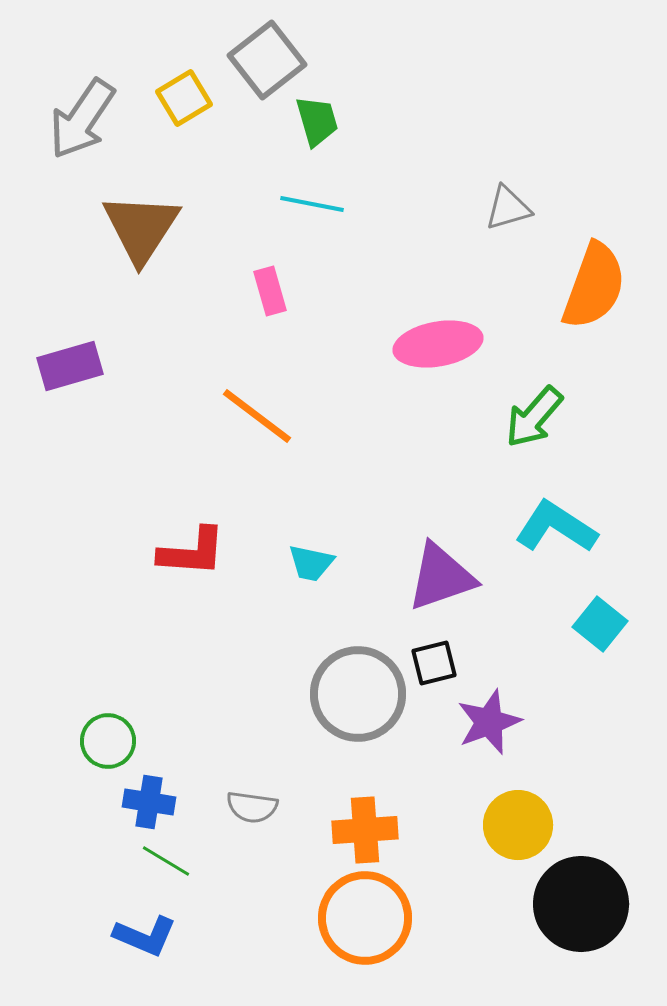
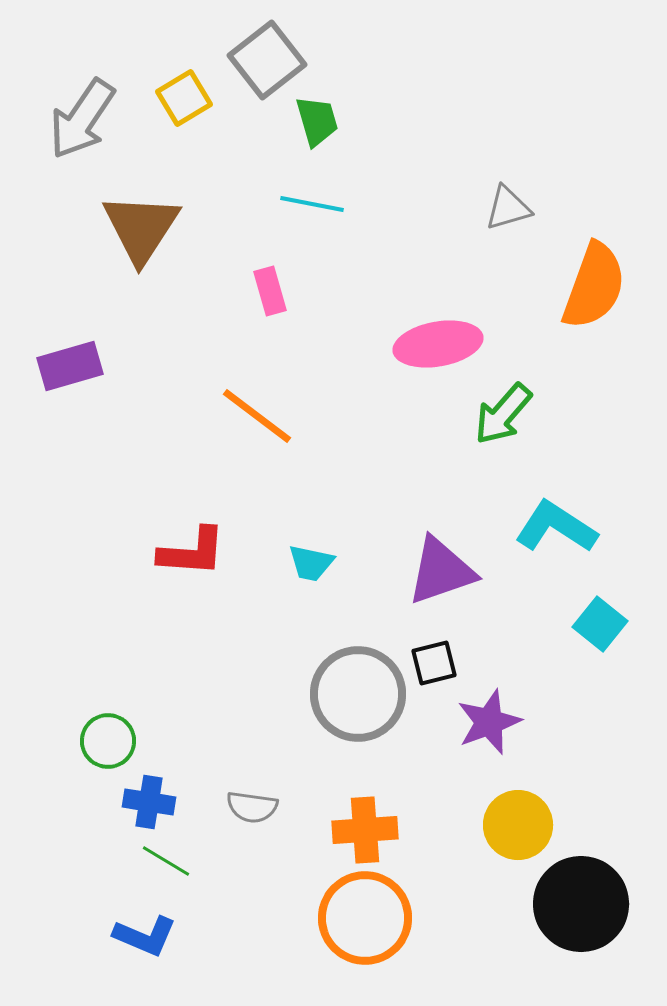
green arrow: moved 31 px left, 3 px up
purple triangle: moved 6 px up
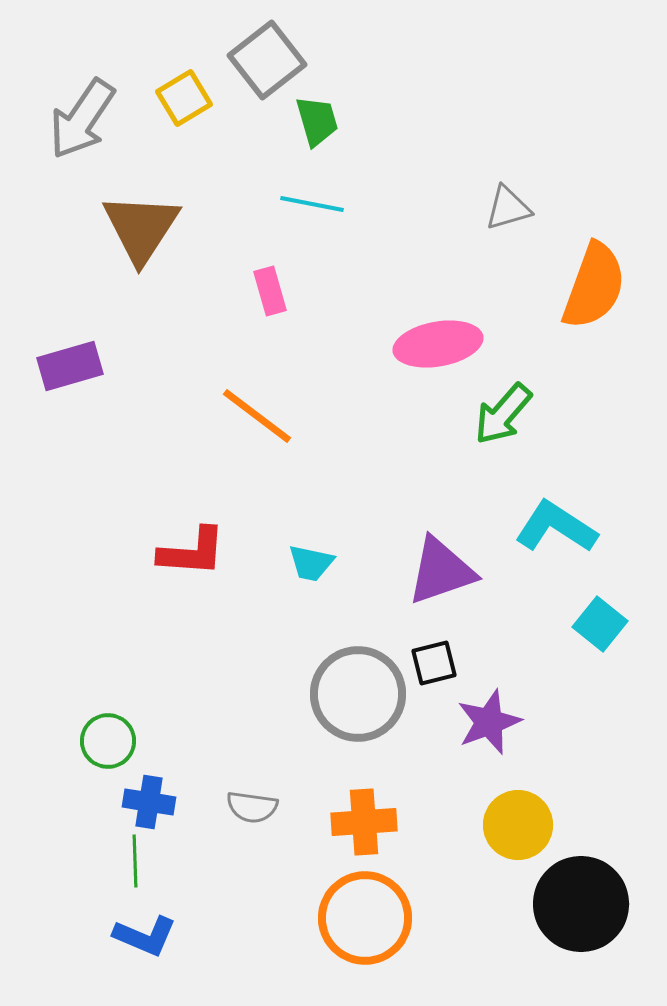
orange cross: moved 1 px left, 8 px up
green line: moved 31 px left; rotated 57 degrees clockwise
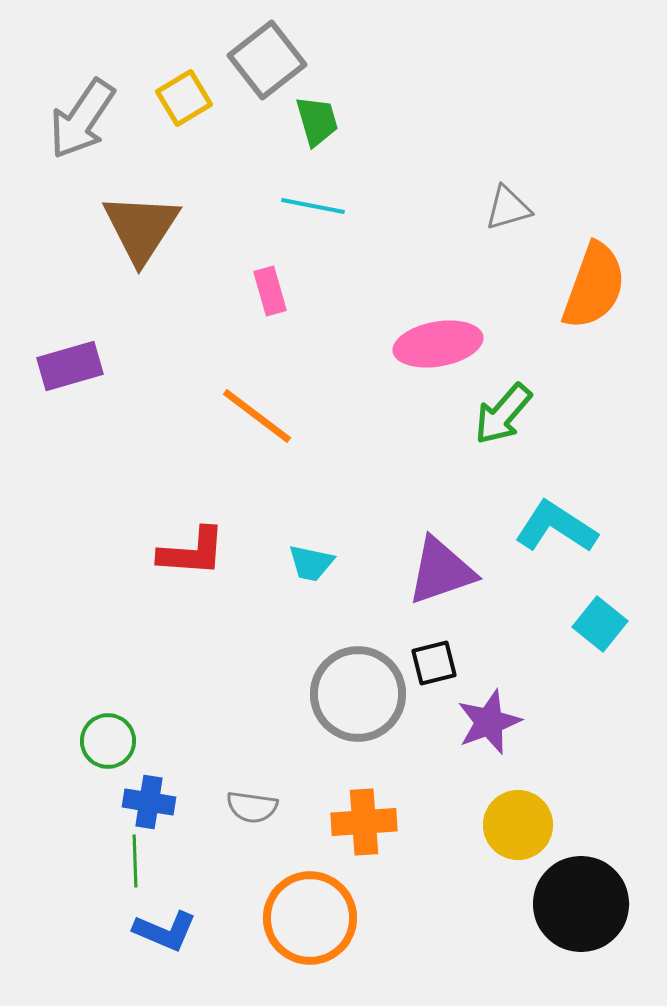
cyan line: moved 1 px right, 2 px down
orange circle: moved 55 px left
blue L-shape: moved 20 px right, 5 px up
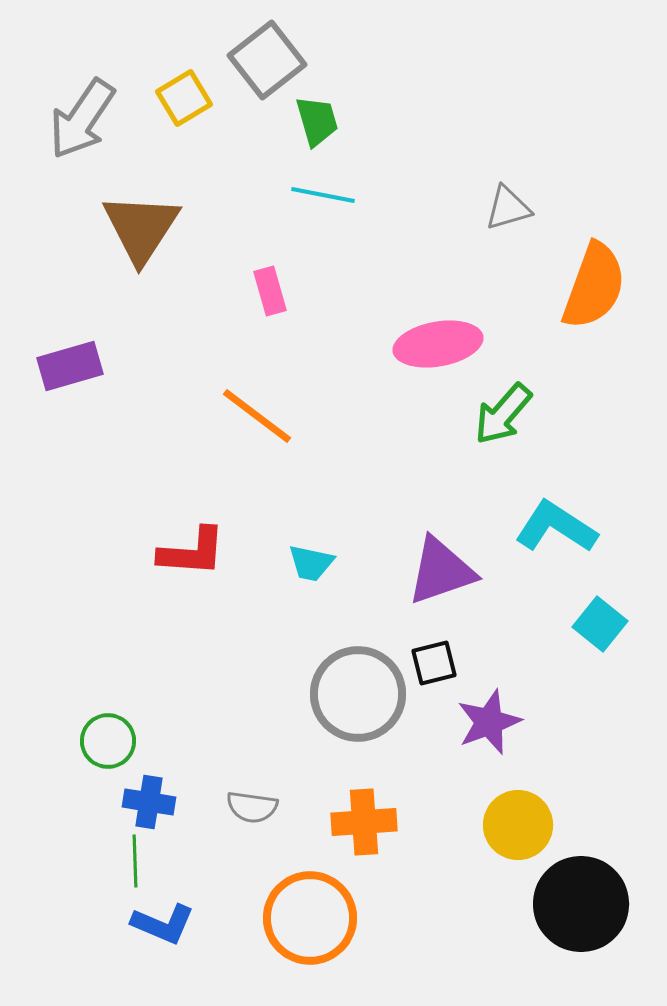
cyan line: moved 10 px right, 11 px up
blue L-shape: moved 2 px left, 7 px up
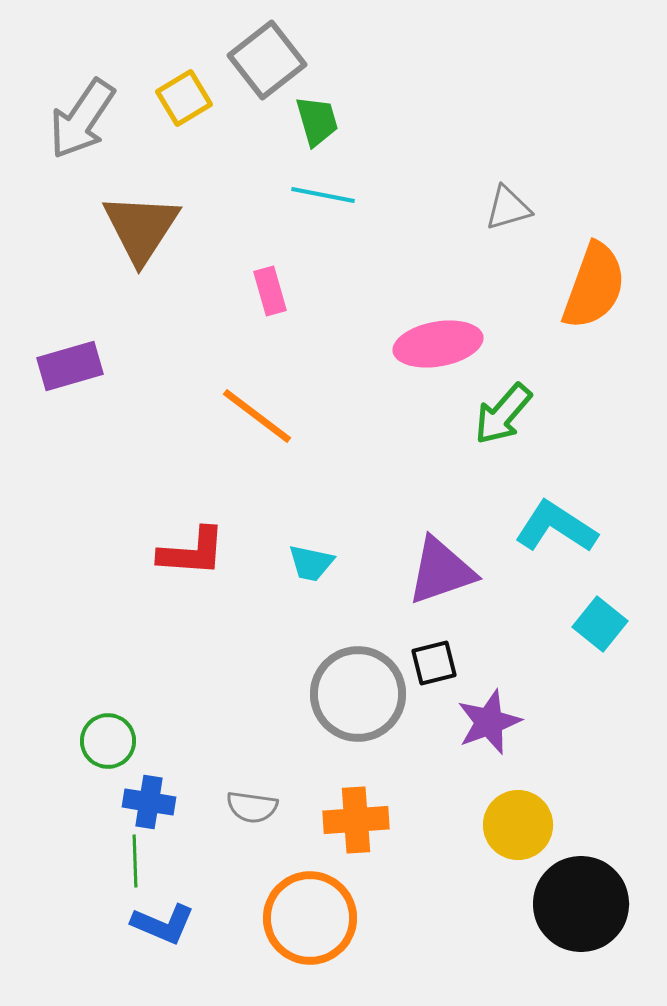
orange cross: moved 8 px left, 2 px up
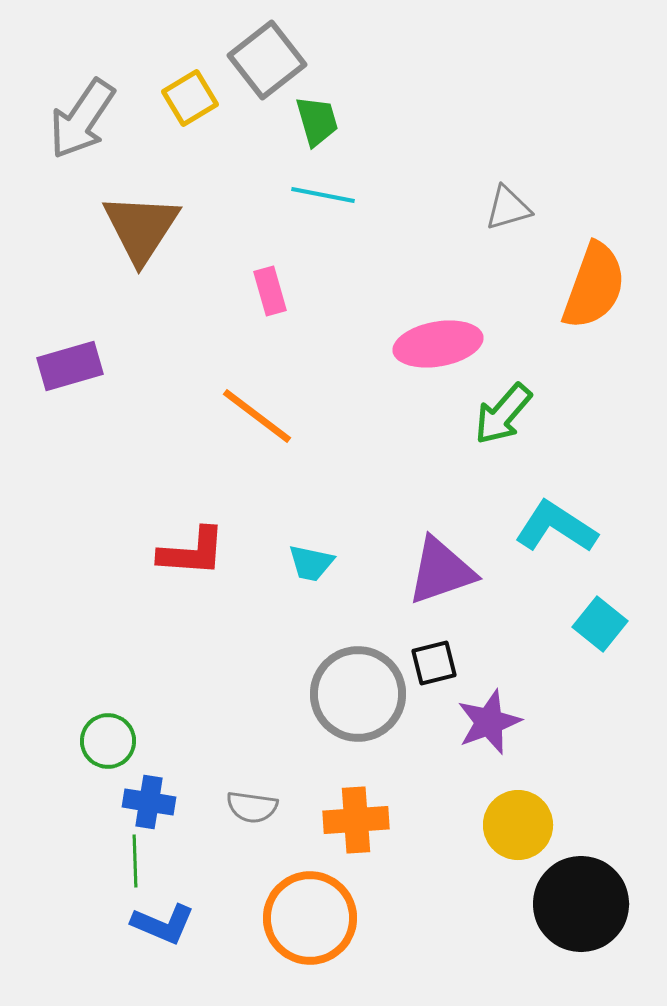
yellow square: moved 6 px right
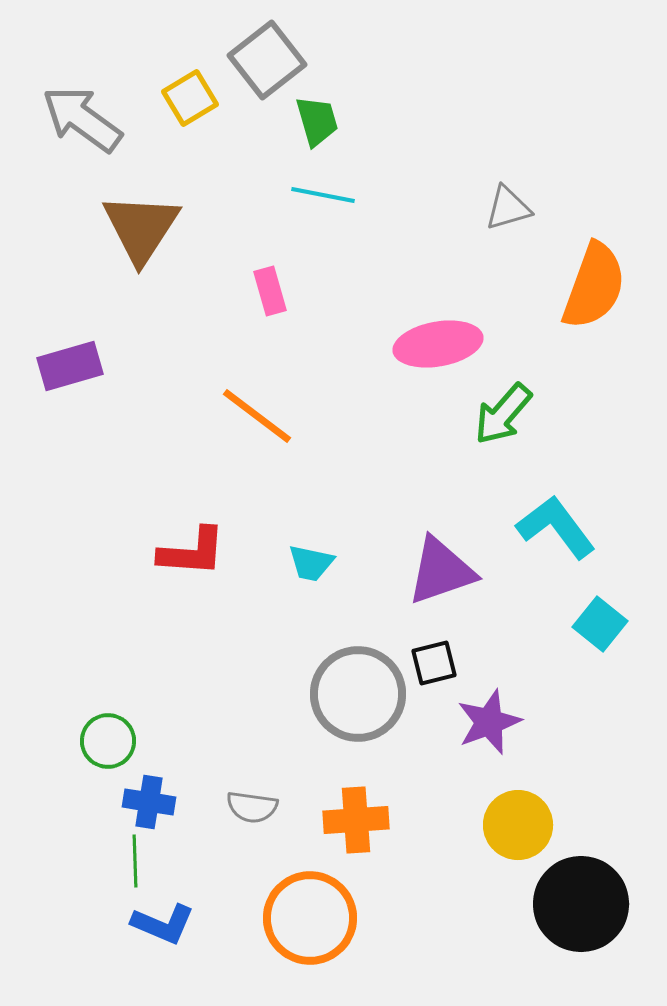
gray arrow: rotated 92 degrees clockwise
cyan L-shape: rotated 20 degrees clockwise
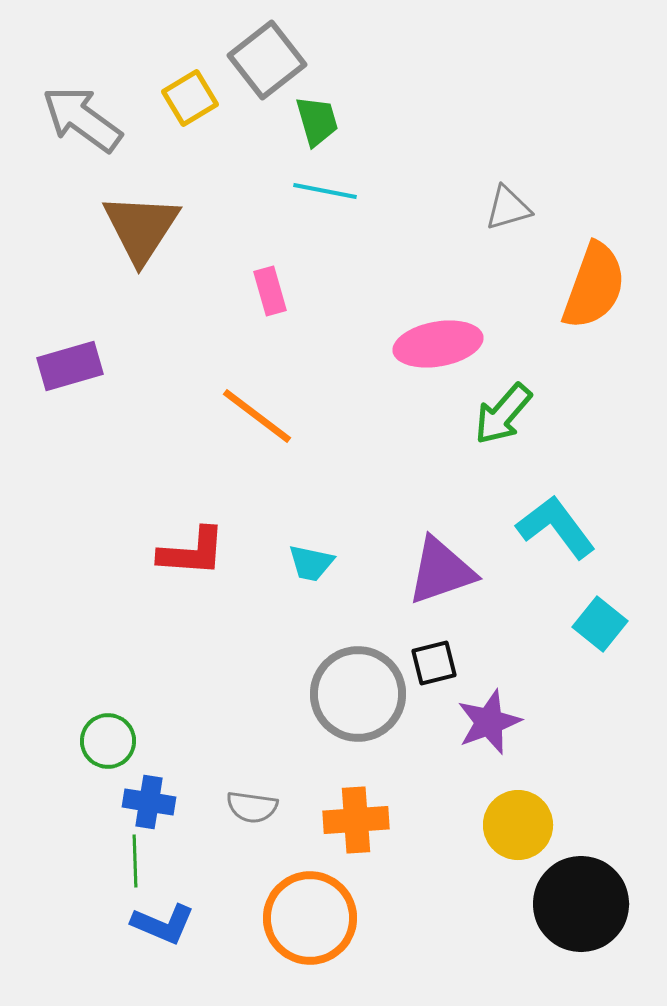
cyan line: moved 2 px right, 4 px up
